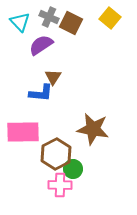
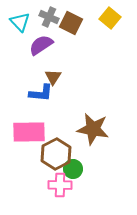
pink rectangle: moved 6 px right
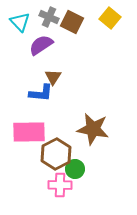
brown square: moved 1 px right, 1 px up
green circle: moved 2 px right
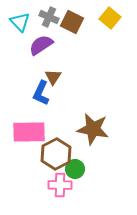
blue L-shape: rotated 110 degrees clockwise
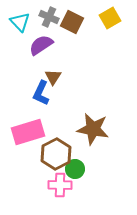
yellow square: rotated 20 degrees clockwise
pink rectangle: moved 1 px left; rotated 16 degrees counterclockwise
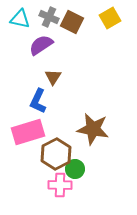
cyan triangle: moved 3 px up; rotated 35 degrees counterclockwise
blue L-shape: moved 3 px left, 8 px down
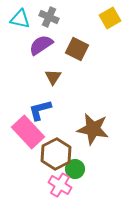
brown square: moved 5 px right, 27 px down
blue L-shape: moved 2 px right, 9 px down; rotated 50 degrees clockwise
pink rectangle: rotated 64 degrees clockwise
pink cross: rotated 30 degrees clockwise
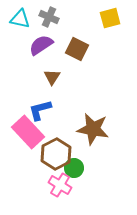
yellow square: rotated 15 degrees clockwise
brown triangle: moved 1 px left
green circle: moved 1 px left, 1 px up
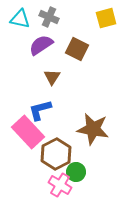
yellow square: moved 4 px left
green circle: moved 2 px right, 4 px down
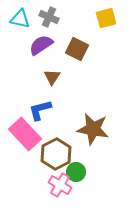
pink rectangle: moved 3 px left, 2 px down
